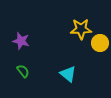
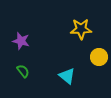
yellow circle: moved 1 px left, 14 px down
cyan triangle: moved 1 px left, 2 px down
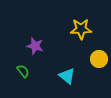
purple star: moved 14 px right, 5 px down
yellow circle: moved 2 px down
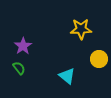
purple star: moved 12 px left; rotated 24 degrees clockwise
green semicircle: moved 4 px left, 3 px up
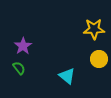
yellow star: moved 13 px right
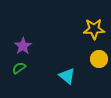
green semicircle: rotated 88 degrees counterclockwise
